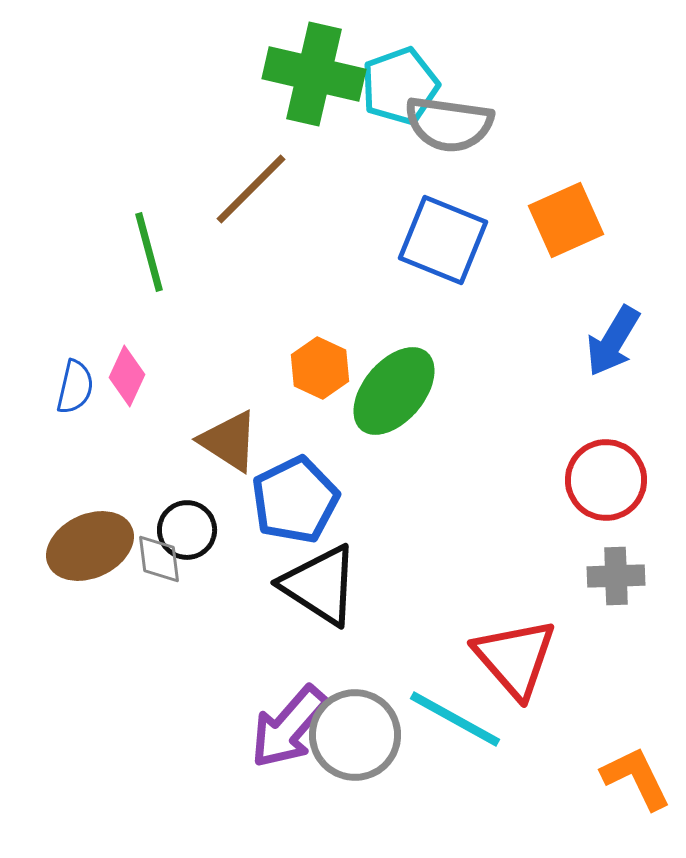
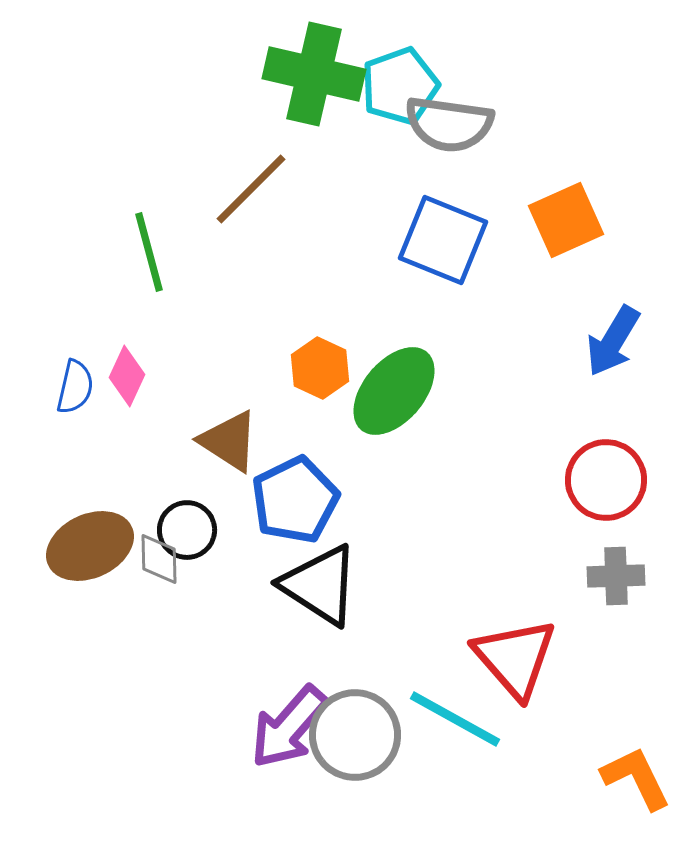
gray diamond: rotated 6 degrees clockwise
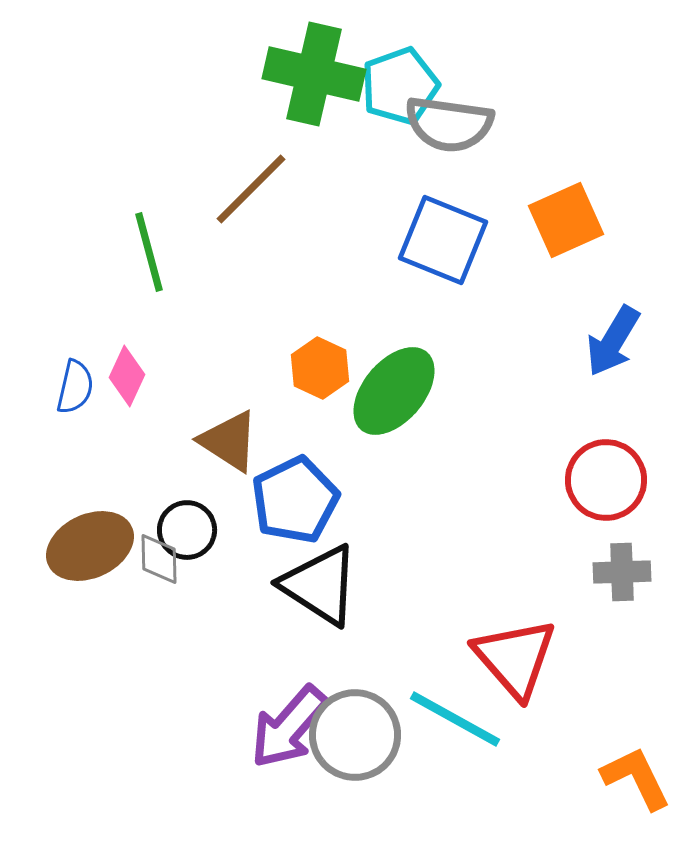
gray cross: moved 6 px right, 4 px up
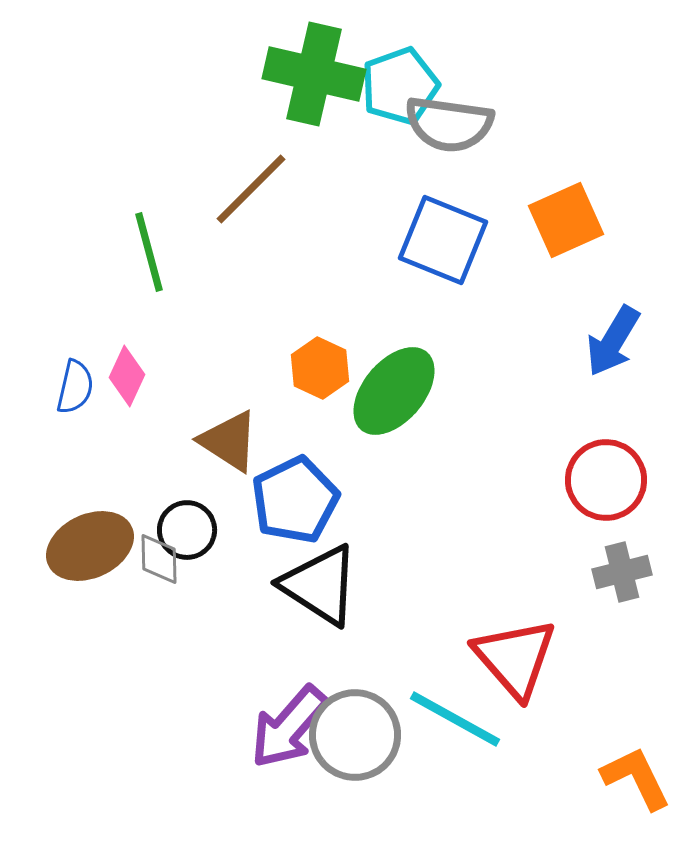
gray cross: rotated 12 degrees counterclockwise
